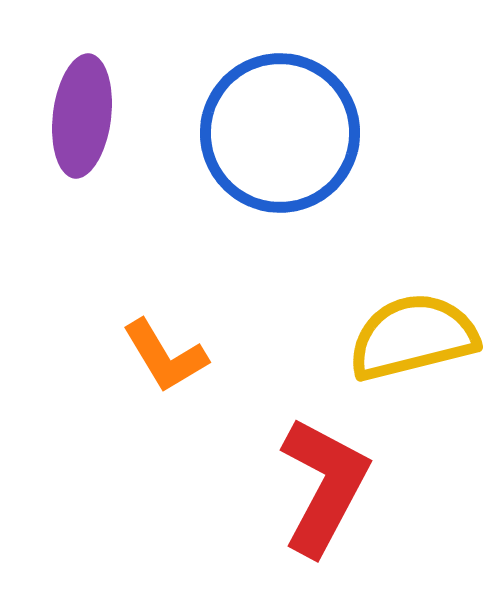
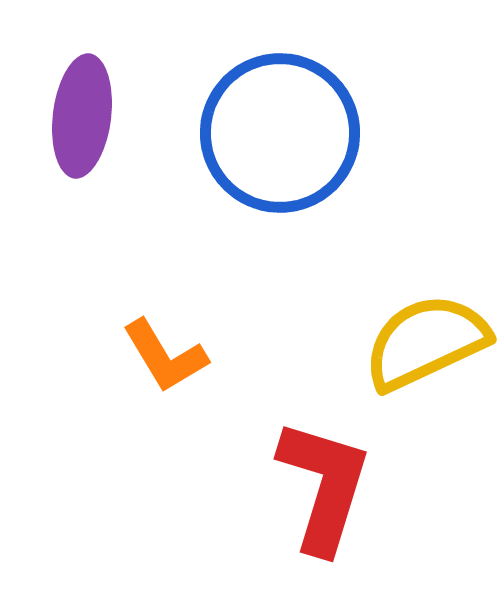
yellow semicircle: moved 13 px right, 5 px down; rotated 11 degrees counterclockwise
red L-shape: rotated 11 degrees counterclockwise
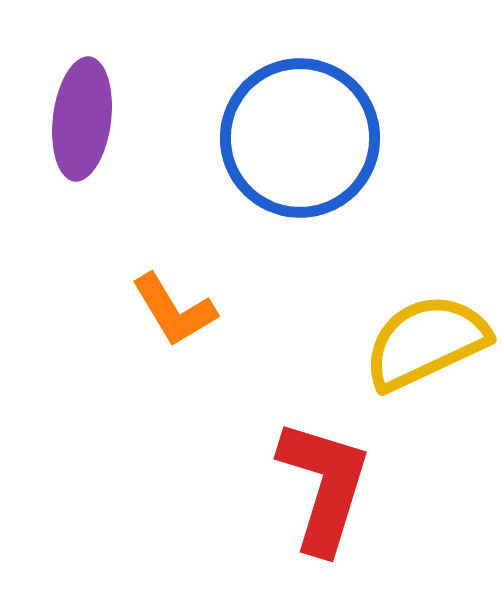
purple ellipse: moved 3 px down
blue circle: moved 20 px right, 5 px down
orange L-shape: moved 9 px right, 46 px up
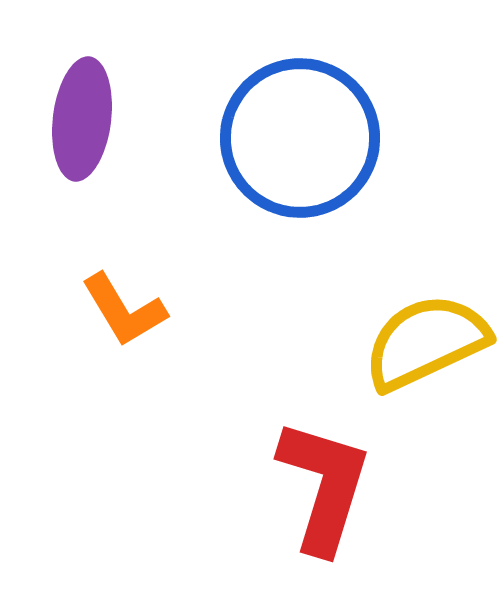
orange L-shape: moved 50 px left
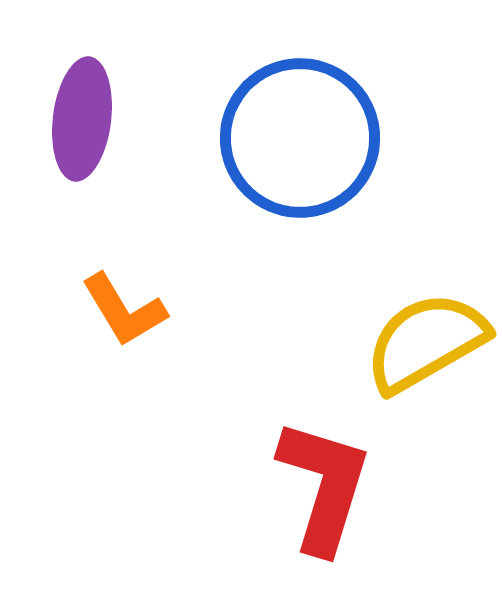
yellow semicircle: rotated 5 degrees counterclockwise
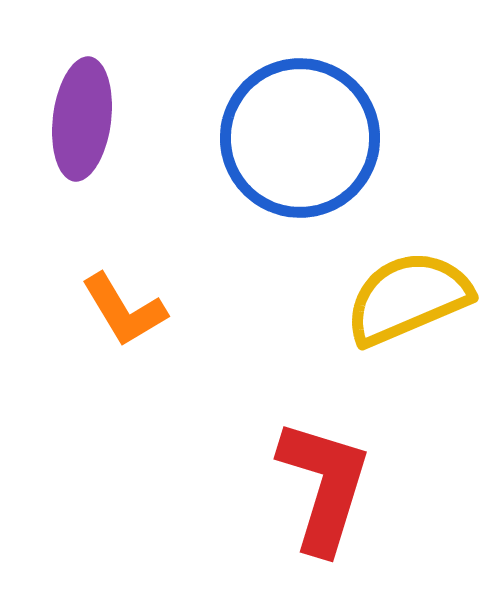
yellow semicircle: moved 18 px left, 44 px up; rotated 7 degrees clockwise
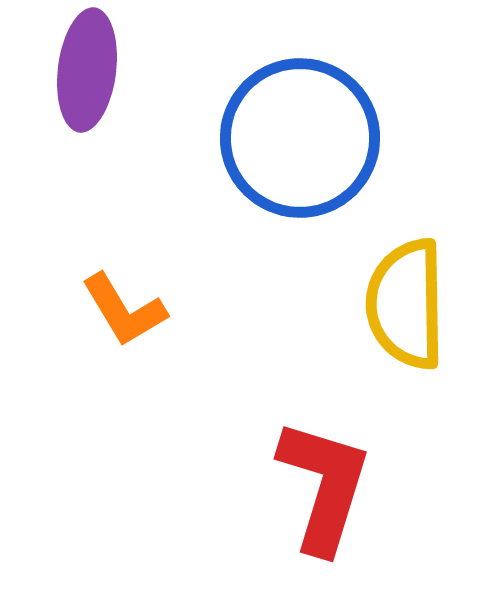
purple ellipse: moved 5 px right, 49 px up
yellow semicircle: moved 2 px left, 6 px down; rotated 68 degrees counterclockwise
